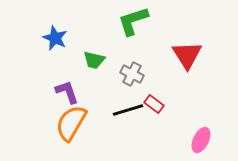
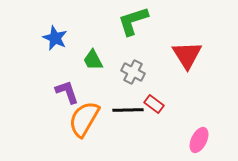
green trapezoid: moved 1 px left; rotated 50 degrees clockwise
gray cross: moved 1 px right, 2 px up
black line: rotated 16 degrees clockwise
orange semicircle: moved 13 px right, 4 px up
pink ellipse: moved 2 px left
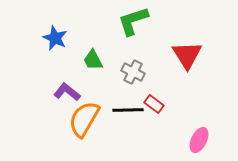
purple L-shape: rotated 32 degrees counterclockwise
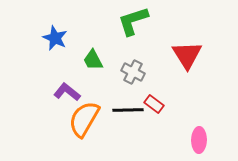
pink ellipse: rotated 25 degrees counterclockwise
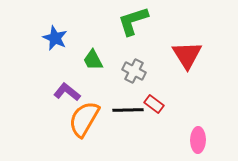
gray cross: moved 1 px right, 1 px up
pink ellipse: moved 1 px left
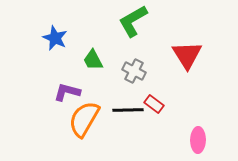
green L-shape: rotated 12 degrees counterclockwise
purple L-shape: rotated 24 degrees counterclockwise
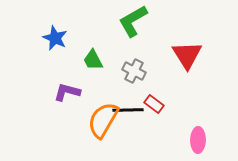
orange semicircle: moved 19 px right, 1 px down
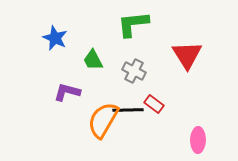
green L-shape: moved 3 px down; rotated 24 degrees clockwise
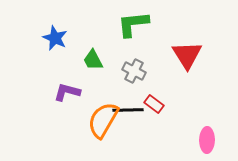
pink ellipse: moved 9 px right
